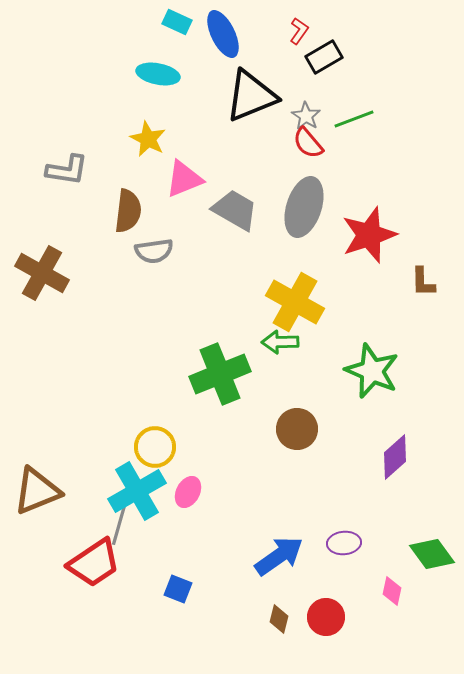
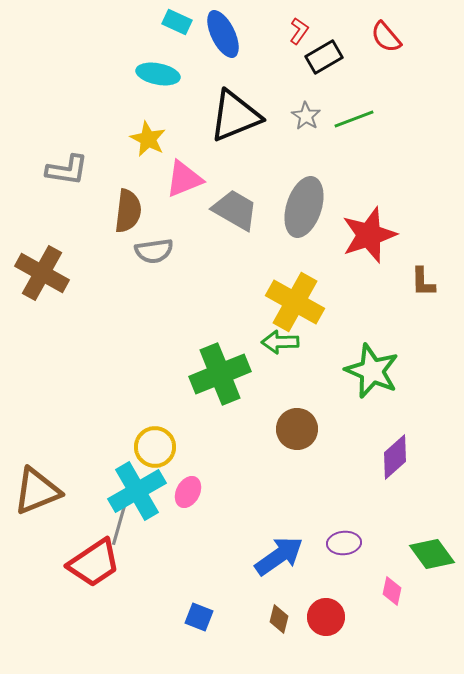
black triangle: moved 16 px left, 20 px down
red semicircle: moved 78 px right, 106 px up
blue square: moved 21 px right, 28 px down
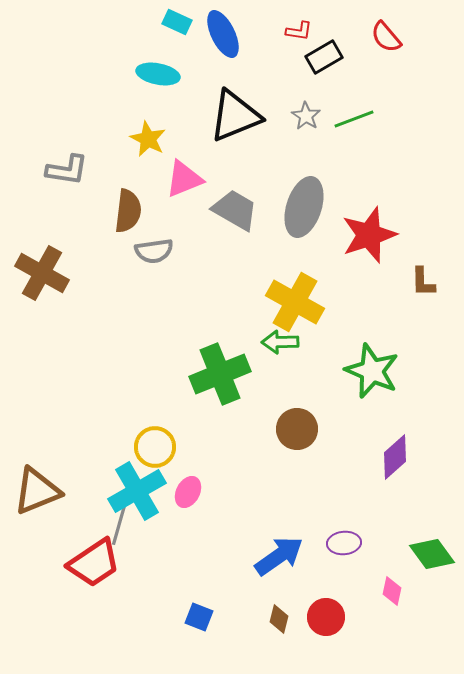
red L-shape: rotated 64 degrees clockwise
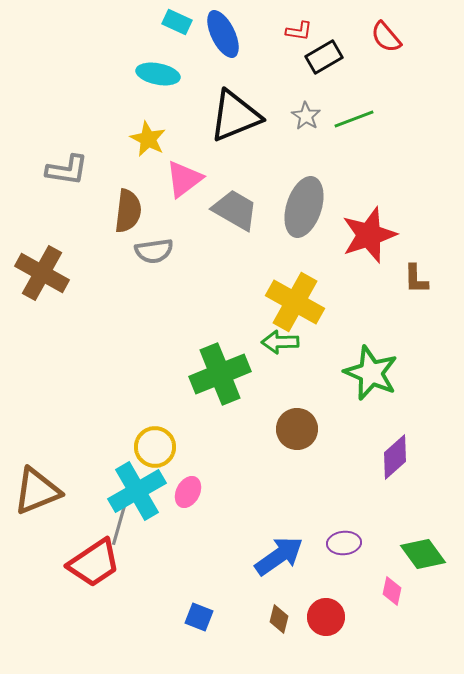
pink triangle: rotated 15 degrees counterclockwise
brown L-shape: moved 7 px left, 3 px up
green star: moved 1 px left, 2 px down
green diamond: moved 9 px left
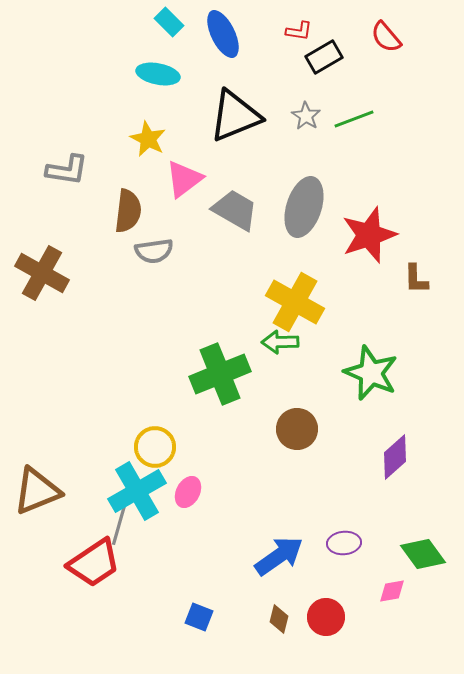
cyan rectangle: moved 8 px left; rotated 20 degrees clockwise
pink diamond: rotated 68 degrees clockwise
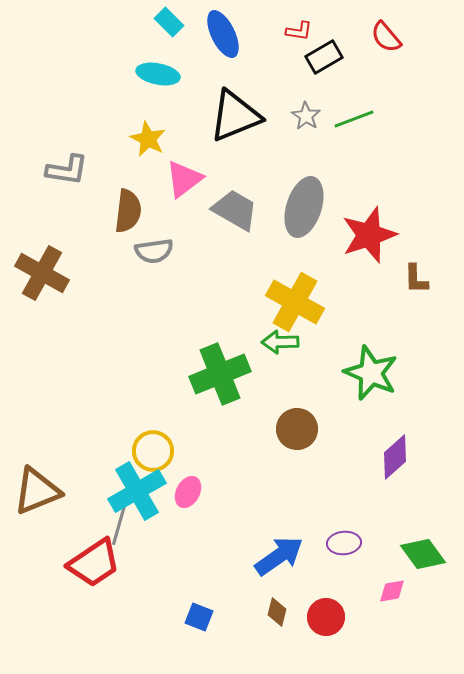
yellow circle: moved 2 px left, 4 px down
brown diamond: moved 2 px left, 7 px up
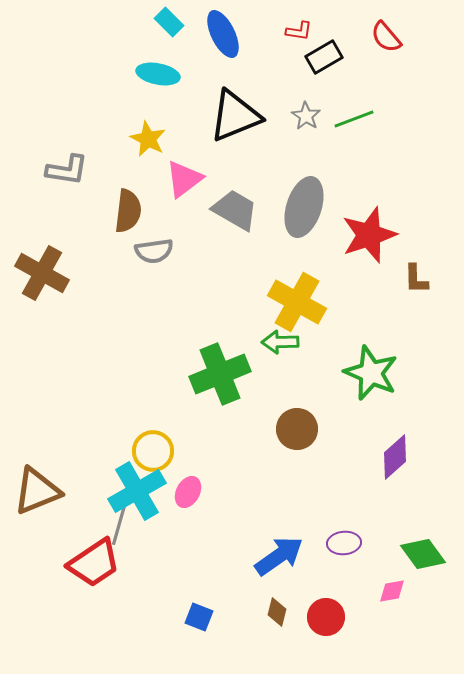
yellow cross: moved 2 px right
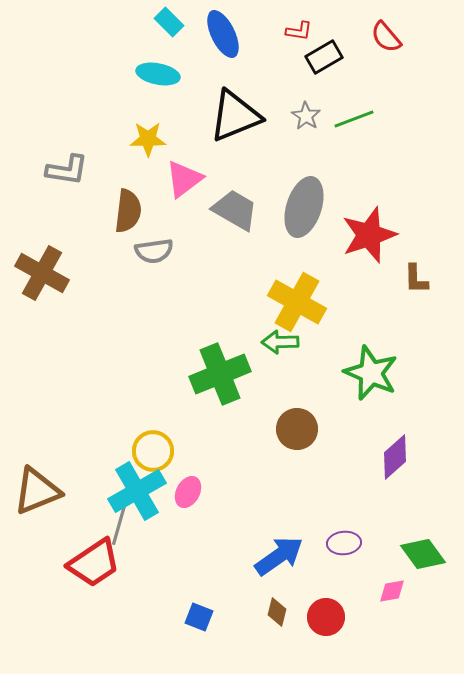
yellow star: rotated 27 degrees counterclockwise
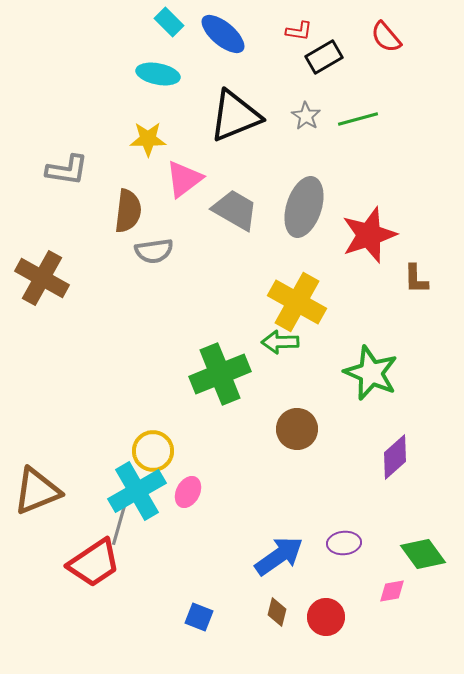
blue ellipse: rotated 24 degrees counterclockwise
green line: moved 4 px right; rotated 6 degrees clockwise
brown cross: moved 5 px down
